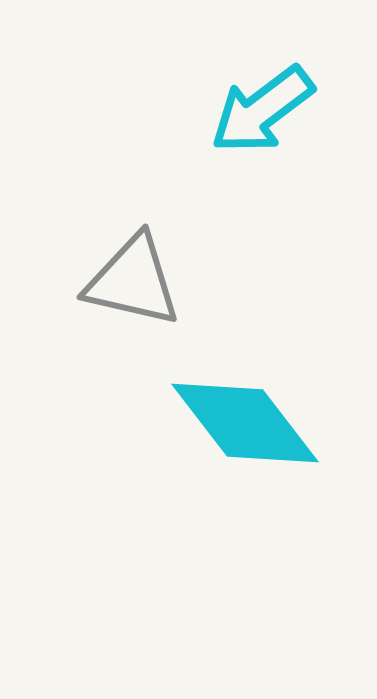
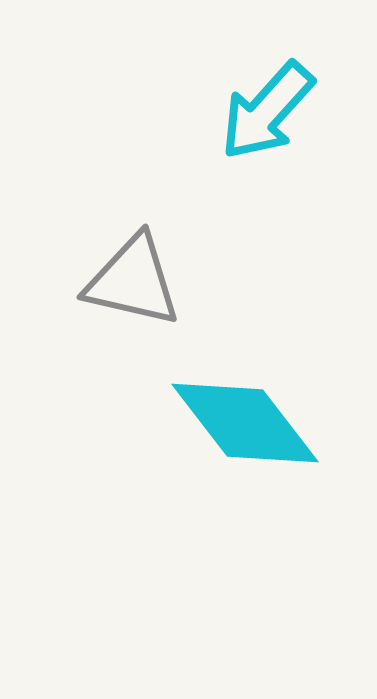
cyan arrow: moved 5 px right, 1 px down; rotated 11 degrees counterclockwise
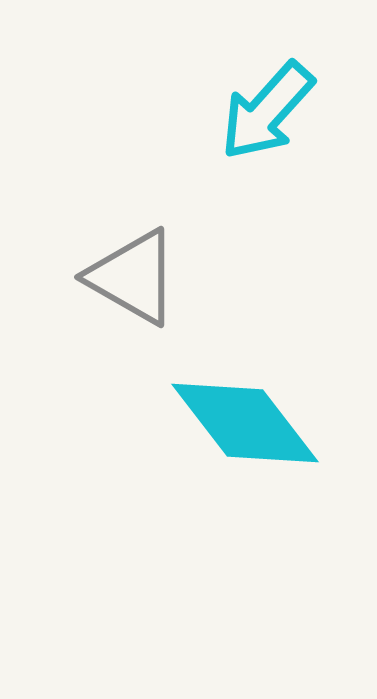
gray triangle: moved 4 px up; rotated 17 degrees clockwise
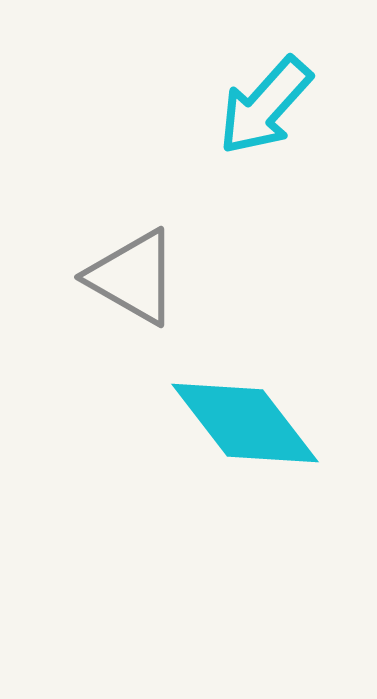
cyan arrow: moved 2 px left, 5 px up
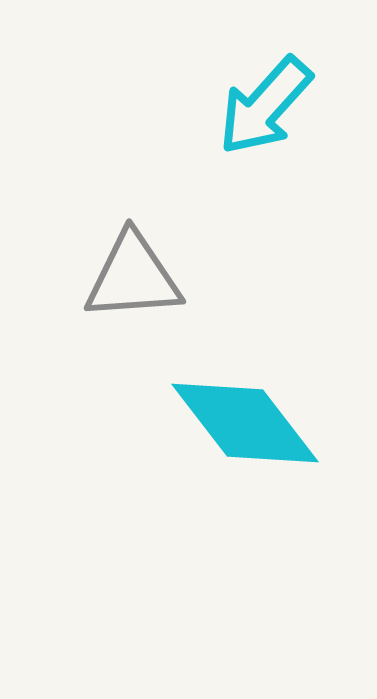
gray triangle: rotated 34 degrees counterclockwise
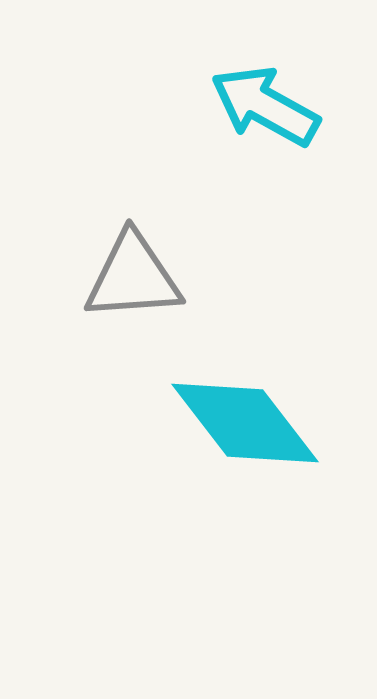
cyan arrow: rotated 77 degrees clockwise
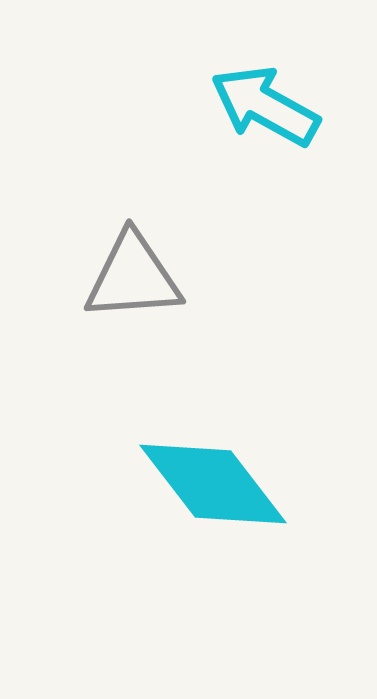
cyan diamond: moved 32 px left, 61 px down
